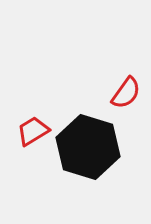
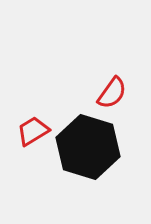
red semicircle: moved 14 px left
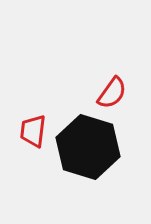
red trapezoid: rotated 52 degrees counterclockwise
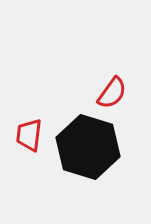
red trapezoid: moved 4 px left, 4 px down
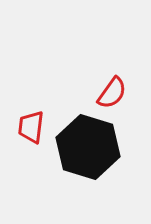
red trapezoid: moved 2 px right, 8 px up
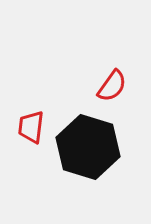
red semicircle: moved 7 px up
